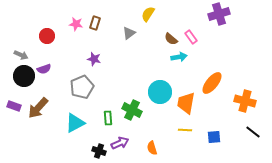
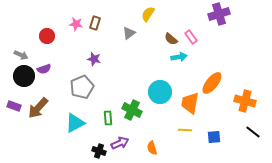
orange trapezoid: moved 4 px right
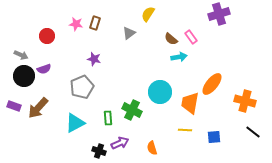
orange ellipse: moved 1 px down
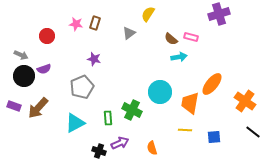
pink rectangle: rotated 40 degrees counterclockwise
orange cross: rotated 20 degrees clockwise
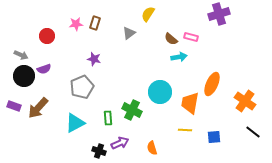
pink star: rotated 16 degrees counterclockwise
orange ellipse: rotated 15 degrees counterclockwise
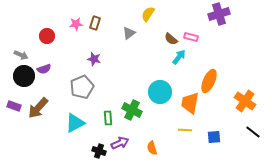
cyan arrow: rotated 42 degrees counterclockwise
orange ellipse: moved 3 px left, 3 px up
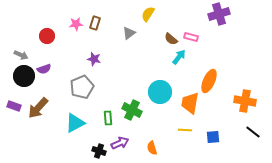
orange cross: rotated 25 degrees counterclockwise
blue square: moved 1 px left
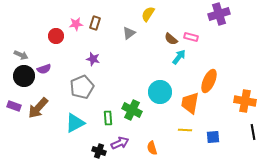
red circle: moved 9 px right
purple star: moved 1 px left
black line: rotated 42 degrees clockwise
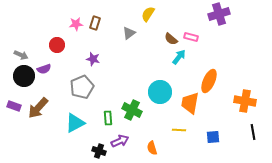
red circle: moved 1 px right, 9 px down
yellow line: moved 6 px left
purple arrow: moved 2 px up
